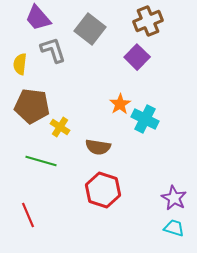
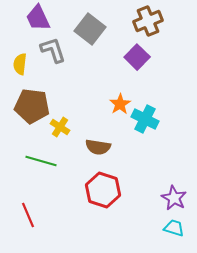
purple trapezoid: rotated 16 degrees clockwise
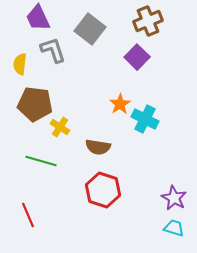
brown pentagon: moved 3 px right, 2 px up
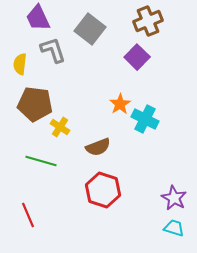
brown semicircle: rotated 30 degrees counterclockwise
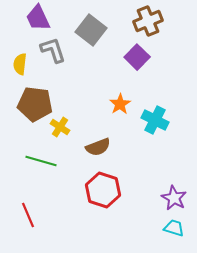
gray square: moved 1 px right, 1 px down
cyan cross: moved 10 px right, 1 px down
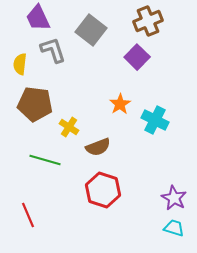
yellow cross: moved 9 px right
green line: moved 4 px right, 1 px up
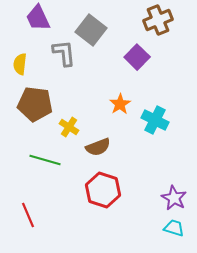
brown cross: moved 10 px right, 1 px up
gray L-shape: moved 11 px right, 3 px down; rotated 12 degrees clockwise
